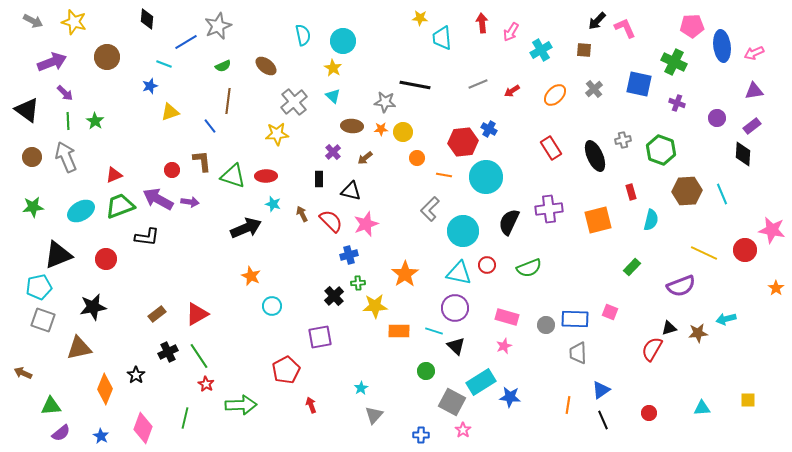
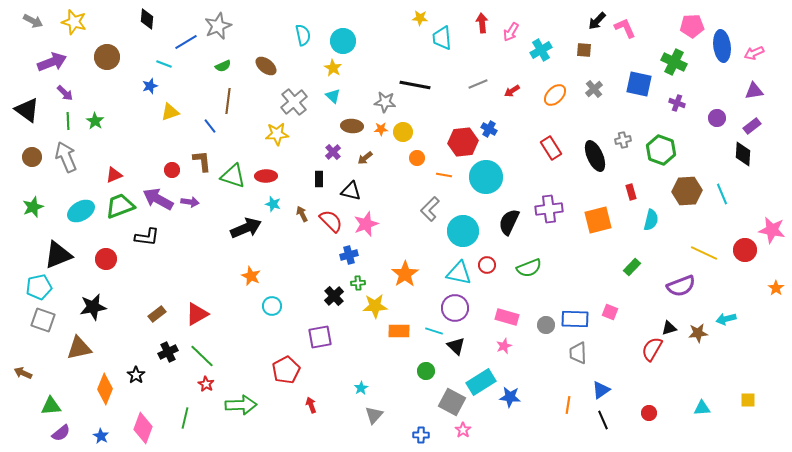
green star at (33, 207): rotated 15 degrees counterclockwise
green line at (199, 356): moved 3 px right; rotated 12 degrees counterclockwise
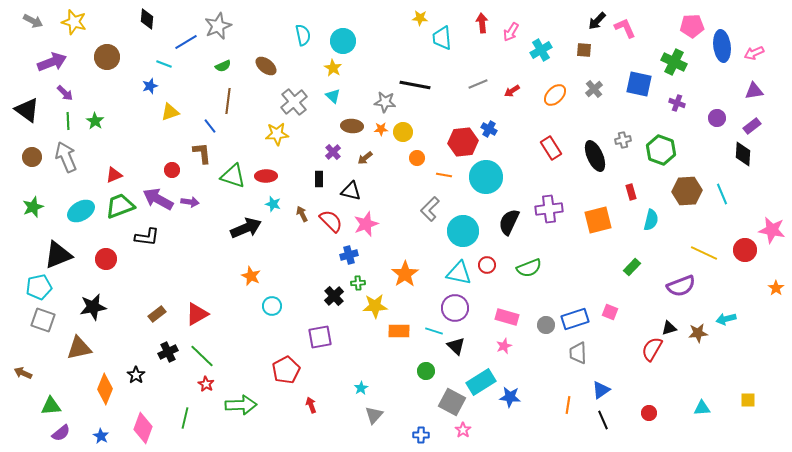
brown L-shape at (202, 161): moved 8 px up
blue rectangle at (575, 319): rotated 20 degrees counterclockwise
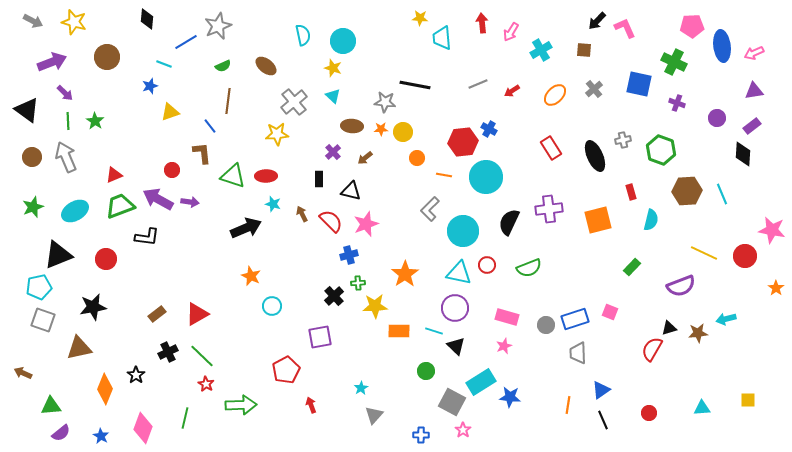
yellow star at (333, 68): rotated 12 degrees counterclockwise
cyan ellipse at (81, 211): moved 6 px left
red circle at (745, 250): moved 6 px down
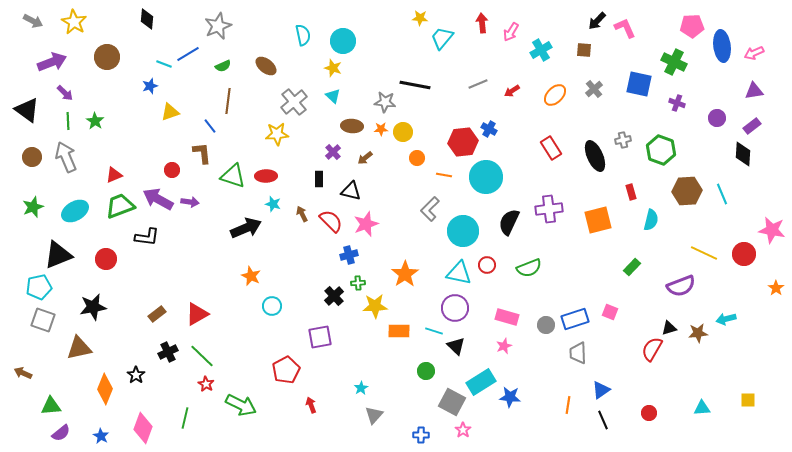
yellow star at (74, 22): rotated 15 degrees clockwise
cyan trapezoid at (442, 38): rotated 45 degrees clockwise
blue line at (186, 42): moved 2 px right, 12 px down
red circle at (745, 256): moved 1 px left, 2 px up
green arrow at (241, 405): rotated 28 degrees clockwise
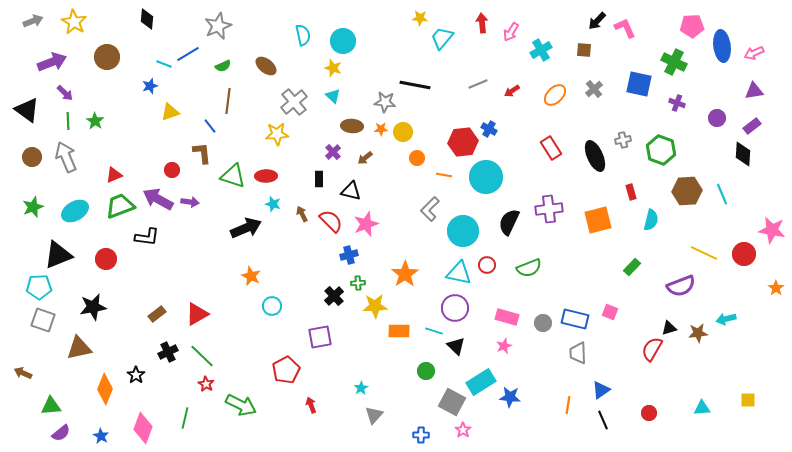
gray arrow at (33, 21): rotated 48 degrees counterclockwise
cyan pentagon at (39, 287): rotated 10 degrees clockwise
blue rectangle at (575, 319): rotated 32 degrees clockwise
gray circle at (546, 325): moved 3 px left, 2 px up
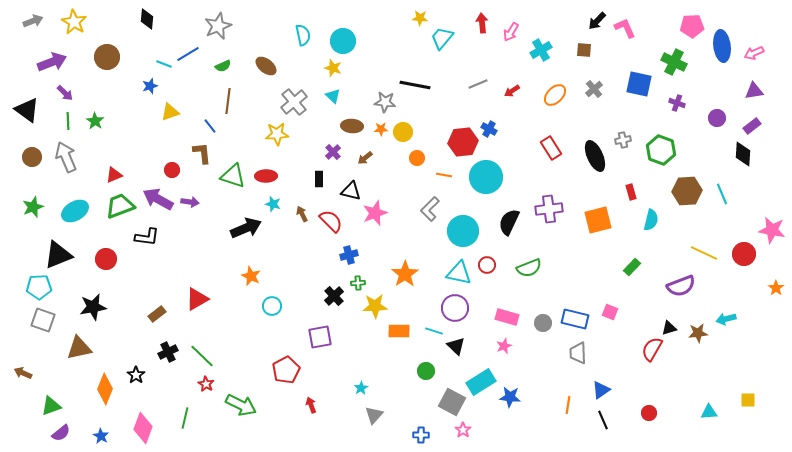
pink star at (366, 224): moved 9 px right, 11 px up
red triangle at (197, 314): moved 15 px up
green triangle at (51, 406): rotated 15 degrees counterclockwise
cyan triangle at (702, 408): moved 7 px right, 4 px down
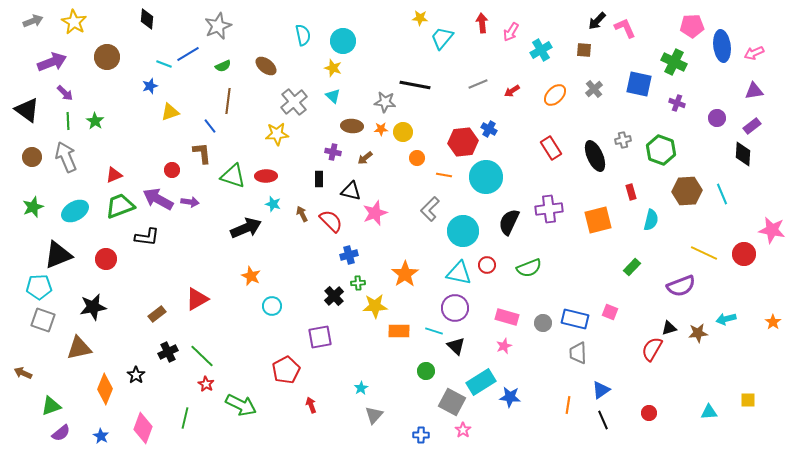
purple cross at (333, 152): rotated 35 degrees counterclockwise
orange star at (776, 288): moved 3 px left, 34 px down
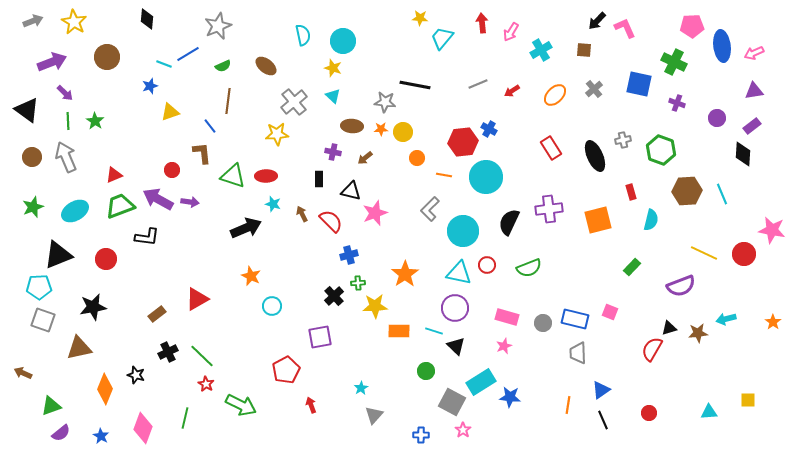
black star at (136, 375): rotated 18 degrees counterclockwise
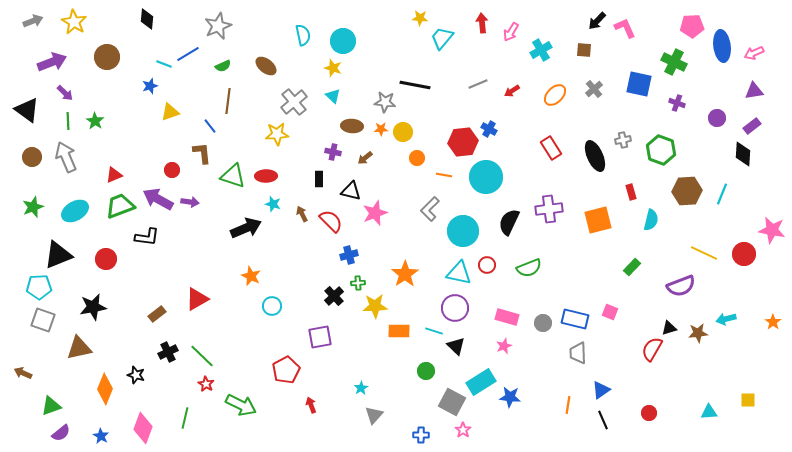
cyan line at (722, 194): rotated 45 degrees clockwise
